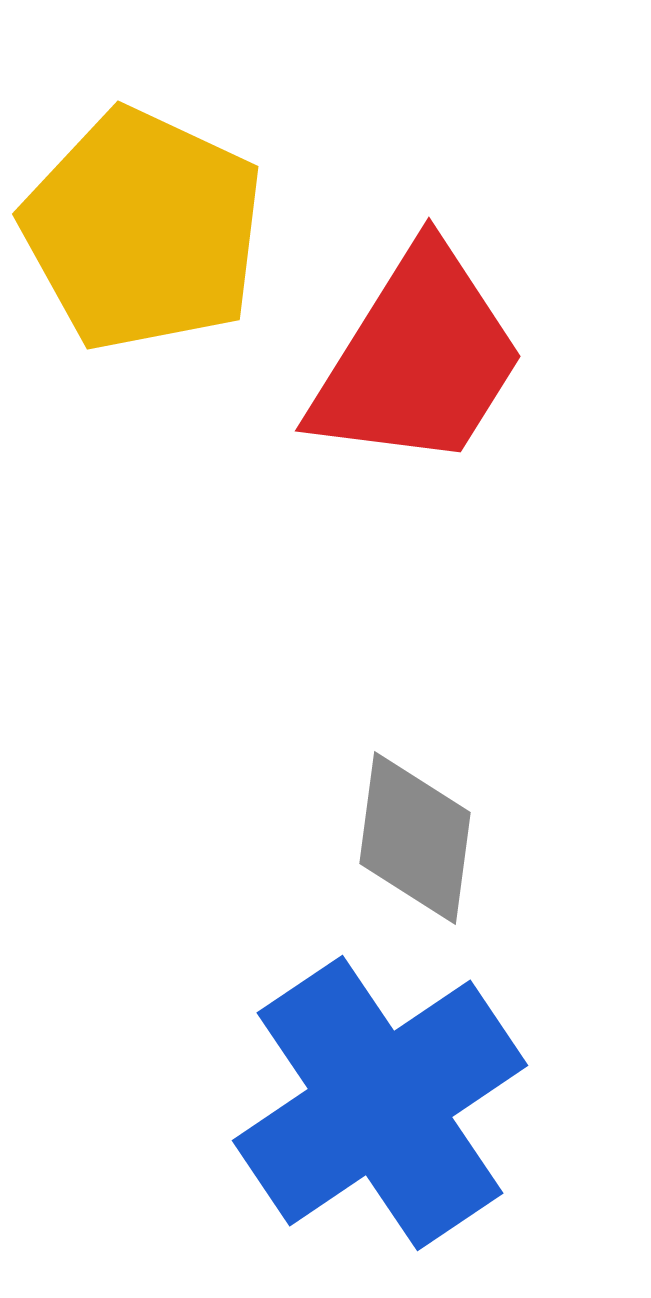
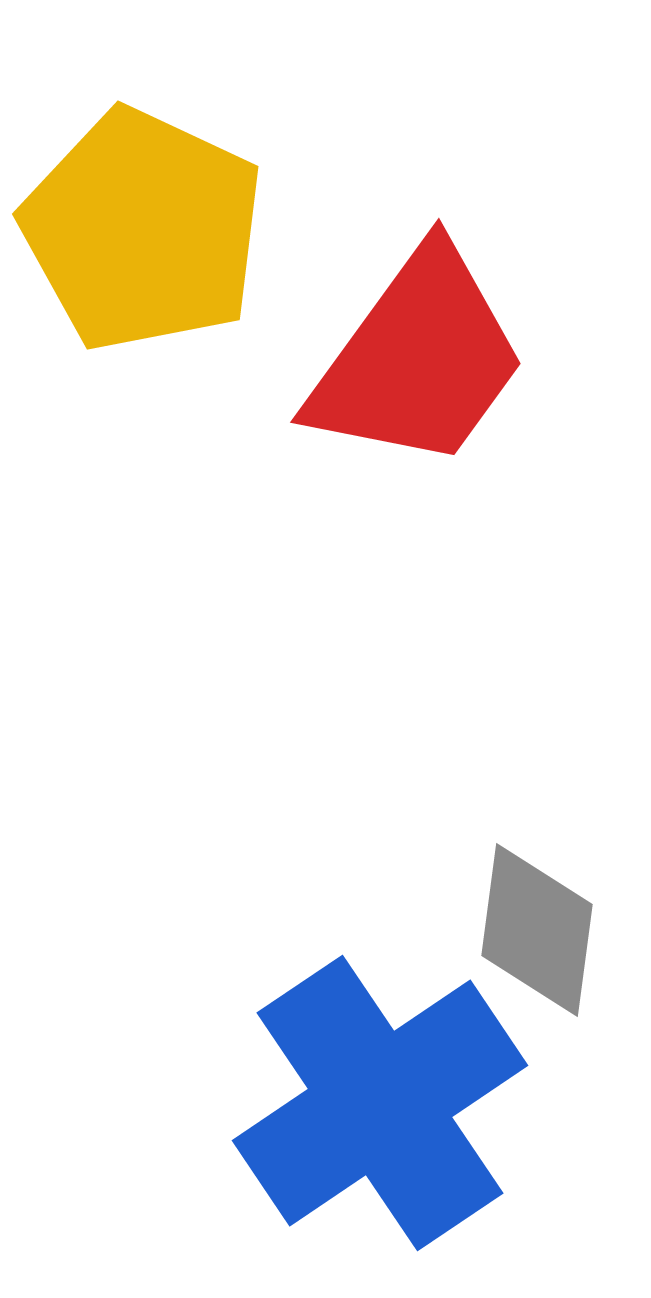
red trapezoid: rotated 4 degrees clockwise
gray diamond: moved 122 px right, 92 px down
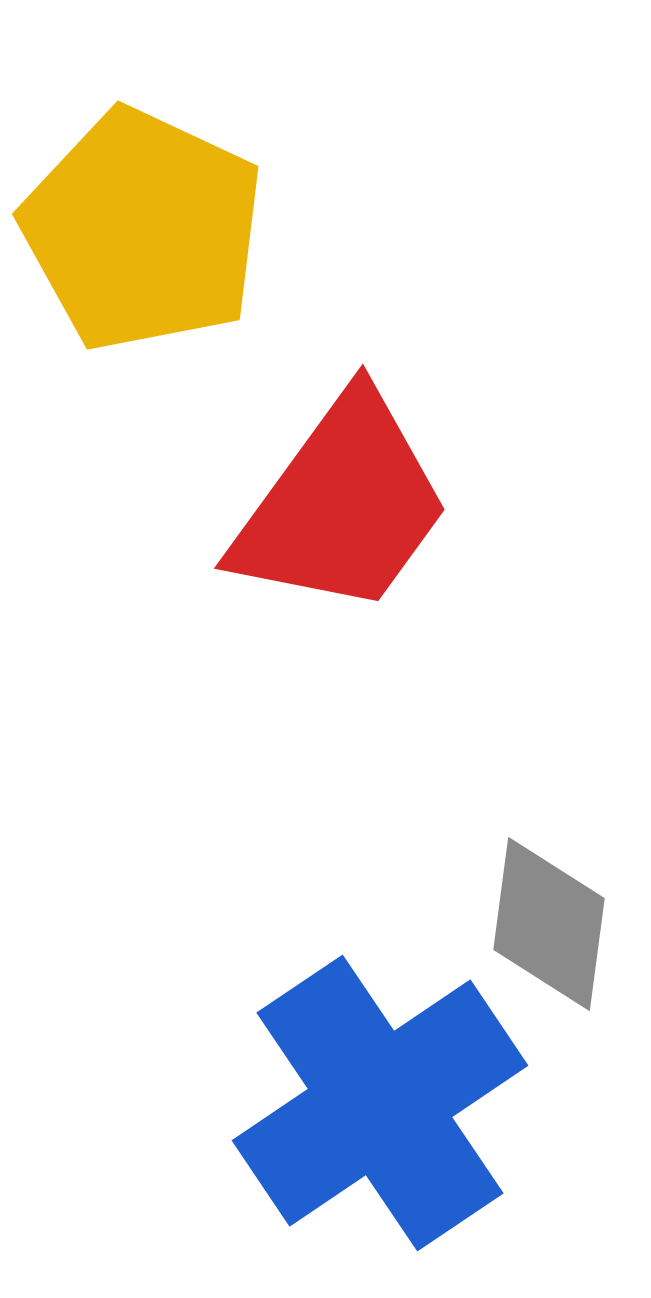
red trapezoid: moved 76 px left, 146 px down
gray diamond: moved 12 px right, 6 px up
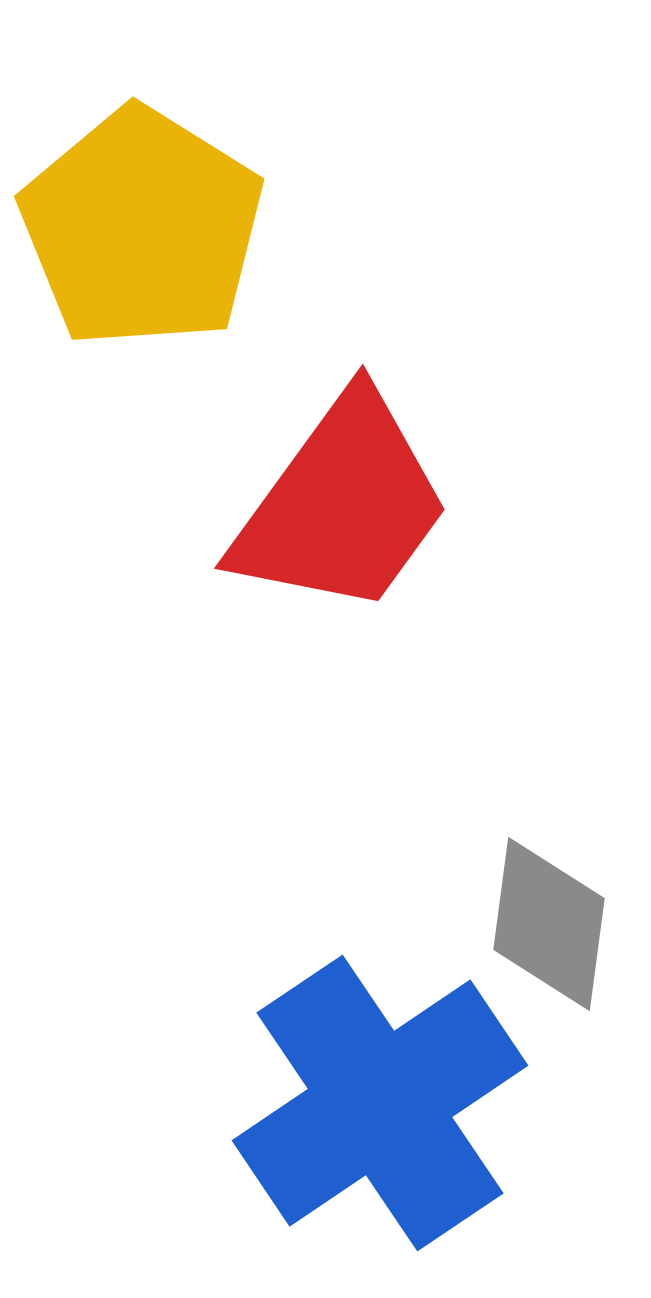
yellow pentagon: moved 1 px left, 2 px up; rotated 7 degrees clockwise
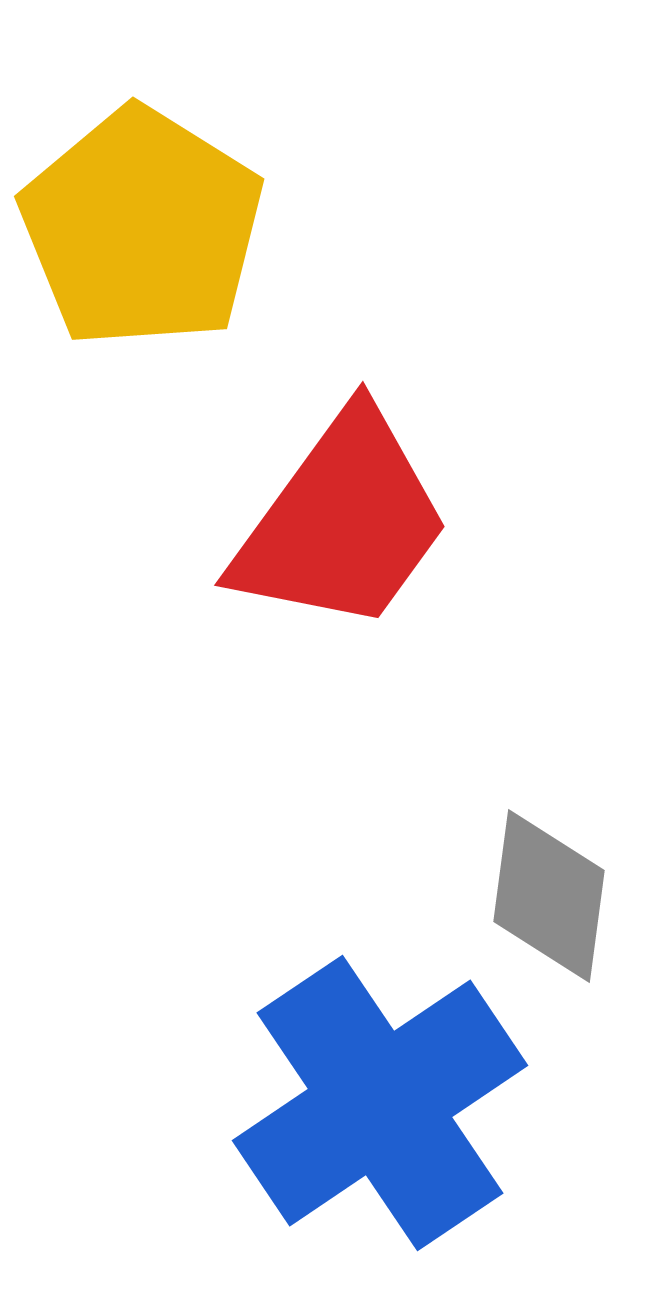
red trapezoid: moved 17 px down
gray diamond: moved 28 px up
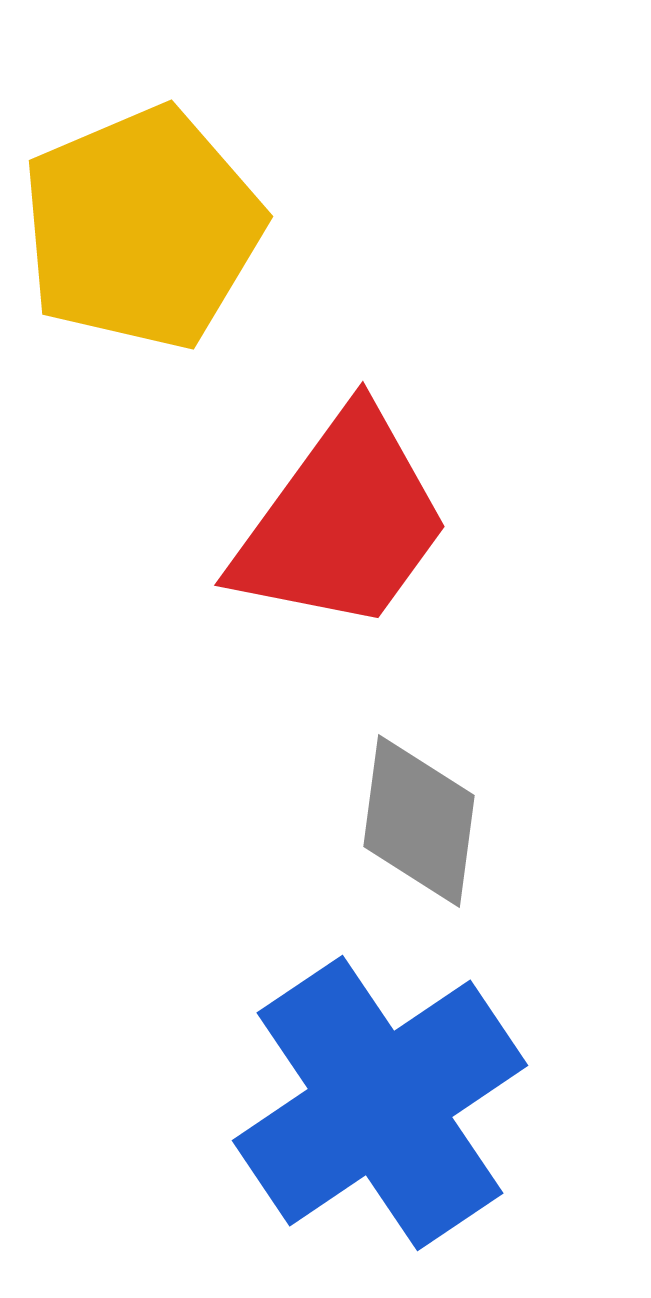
yellow pentagon: rotated 17 degrees clockwise
gray diamond: moved 130 px left, 75 px up
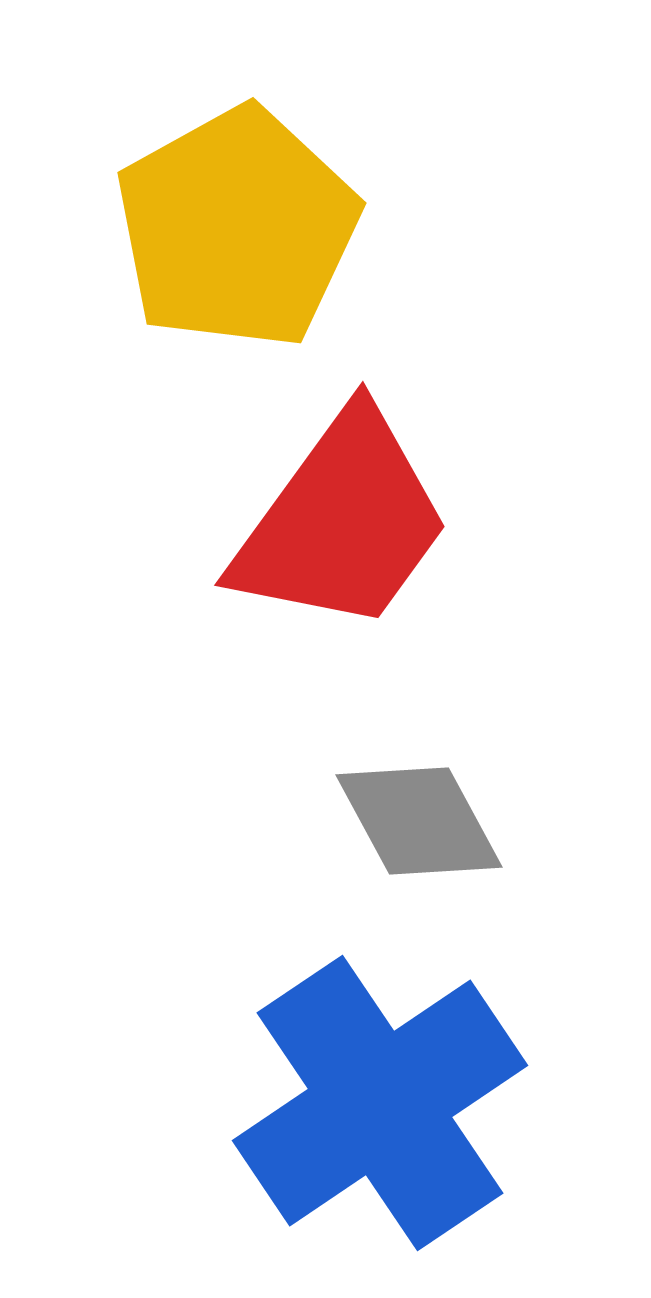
yellow pentagon: moved 95 px right; rotated 6 degrees counterclockwise
gray diamond: rotated 36 degrees counterclockwise
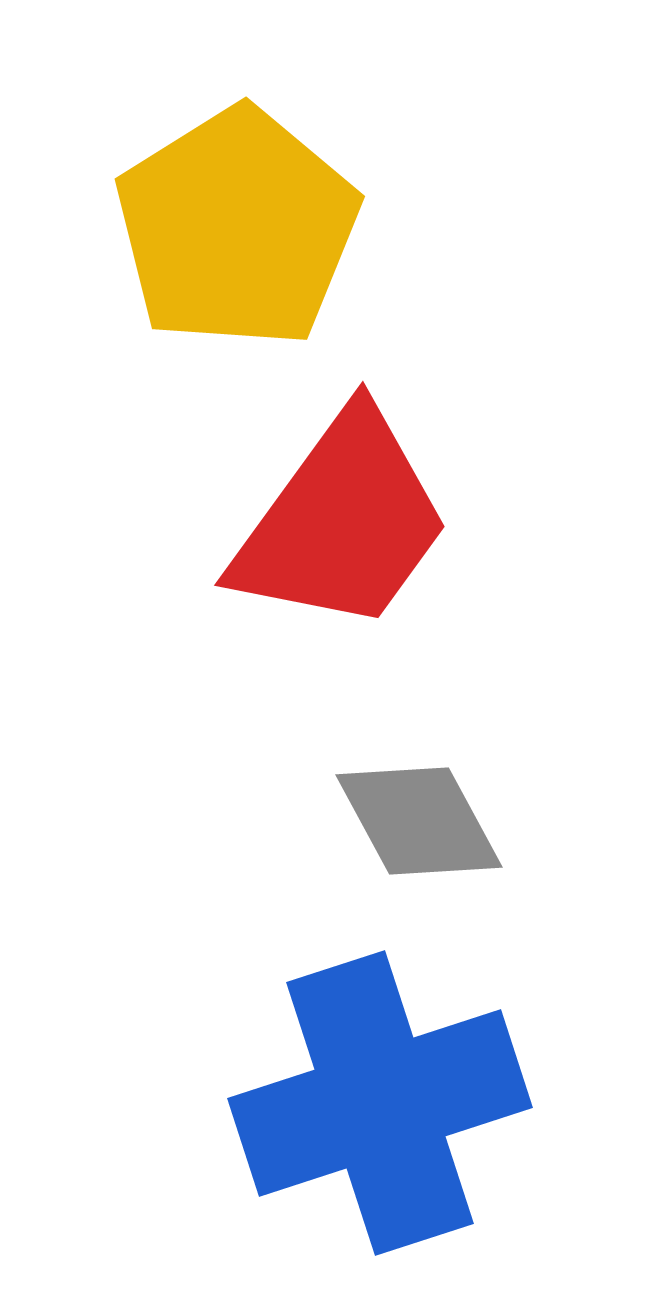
yellow pentagon: rotated 3 degrees counterclockwise
blue cross: rotated 16 degrees clockwise
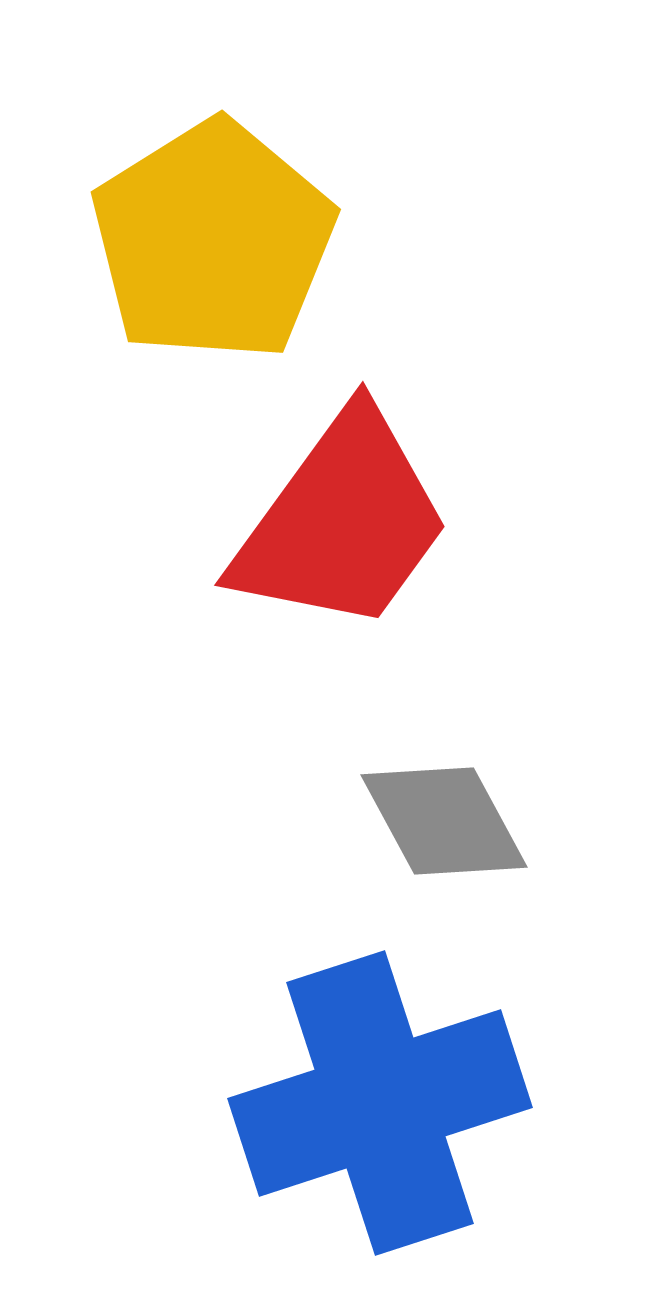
yellow pentagon: moved 24 px left, 13 px down
gray diamond: moved 25 px right
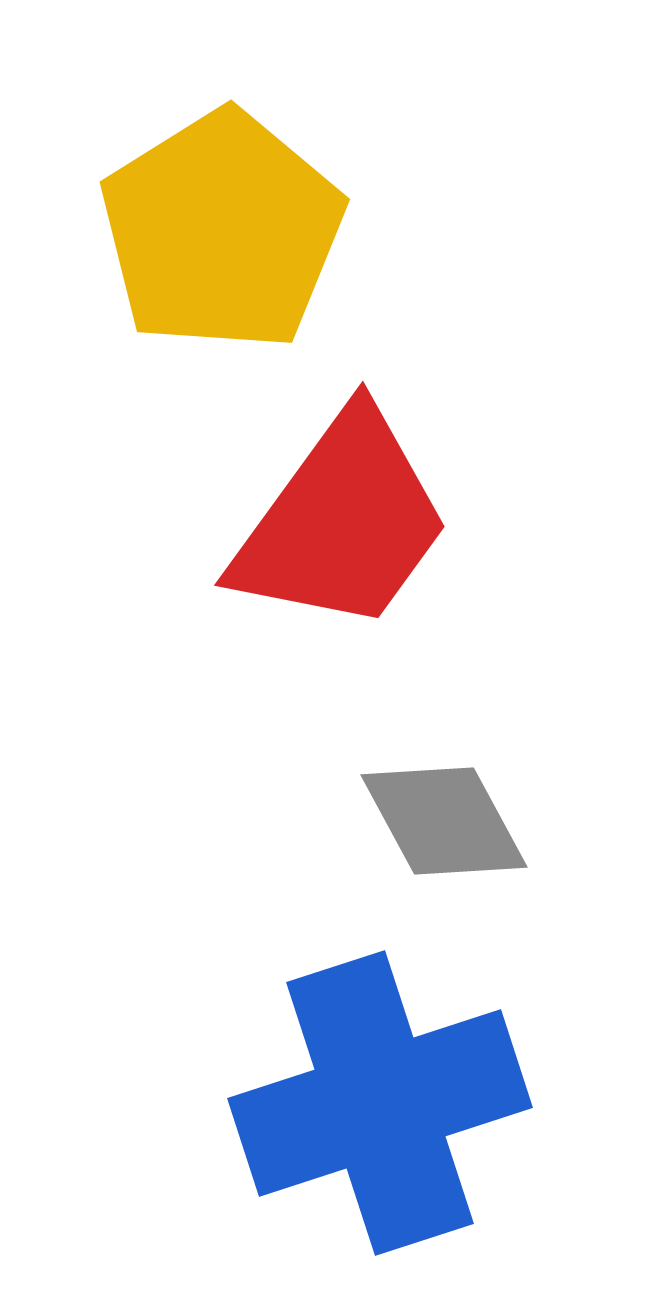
yellow pentagon: moved 9 px right, 10 px up
